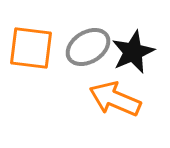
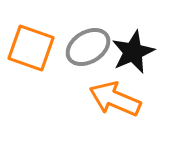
orange square: rotated 12 degrees clockwise
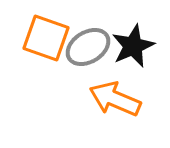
orange square: moved 15 px right, 10 px up
black star: moved 6 px up
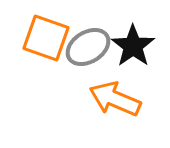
black star: rotated 12 degrees counterclockwise
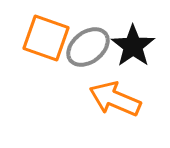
gray ellipse: rotated 6 degrees counterclockwise
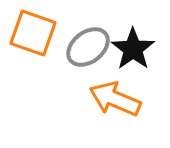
orange square: moved 13 px left, 5 px up
black star: moved 3 px down
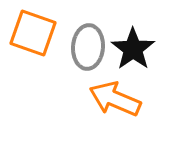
gray ellipse: rotated 48 degrees counterclockwise
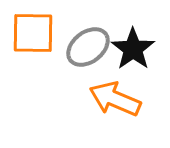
orange square: rotated 18 degrees counterclockwise
gray ellipse: rotated 48 degrees clockwise
